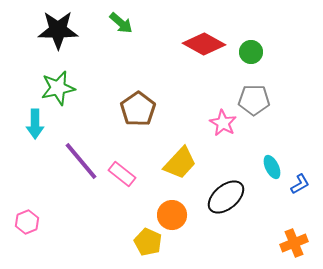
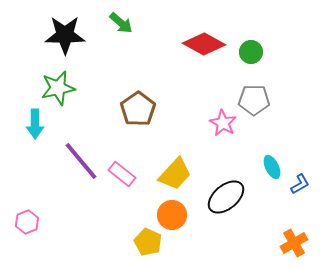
black star: moved 7 px right, 5 px down
yellow trapezoid: moved 5 px left, 11 px down
orange cross: rotated 8 degrees counterclockwise
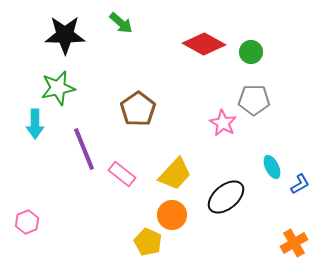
purple line: moved 3 px right, 12 px up; rotated 18 degrees clockwise
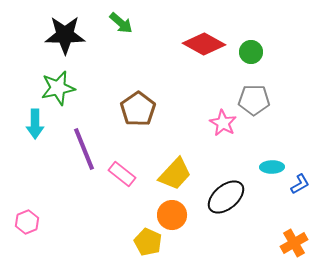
cyan ellipse: rotated 65 degrees counterclockwise
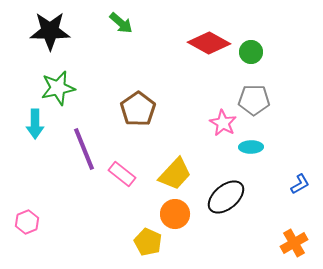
black star: moved 15 px left, 4 px up
red diamond: moved 5 px right, 1 px up
cyan ellipse: moved 21 px left, 20 px up
orange circle: moved 3 px right, 1 px up
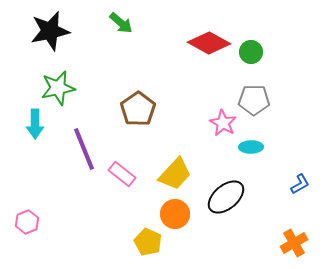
black star: rotated 12 degrees counterclockwise
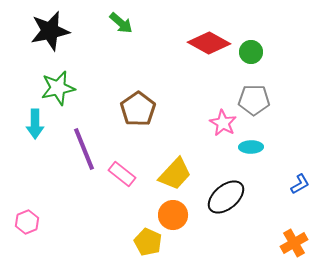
orange circle: moved 2 px left, 1 px down
